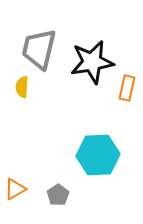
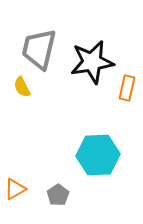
yellow semicircle: rotated 30 degrees counterclockwise
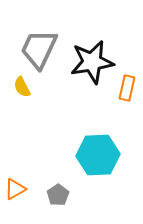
gray trapezoid: rotated 12 degrees clockwise
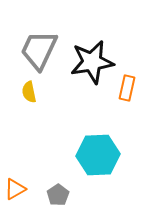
gray trapezoid: moved 1 px down
yellow semicircle: moved 7 px right, 5 px down; rotated 15 degrees clockwise
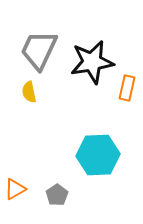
gray pentagon: moved 1 px left
